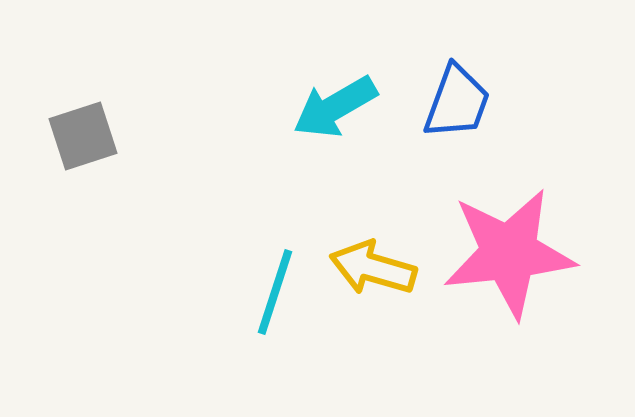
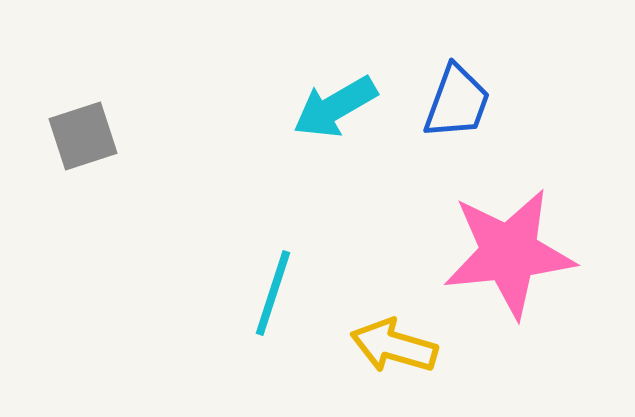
yellow arrow: moved 21 px right, 78 px down
cyan line: moved 2 px left, 1 px down
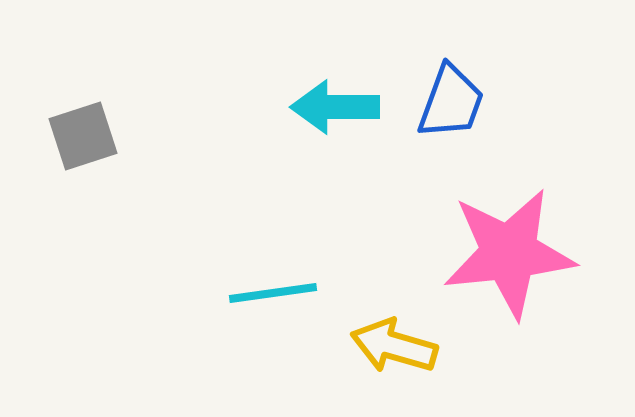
blue trapezoid: moved 6 px left
cyan arrow: rotated 30 degrees clockwise
cyan line: rotated 64 degrees clockwise
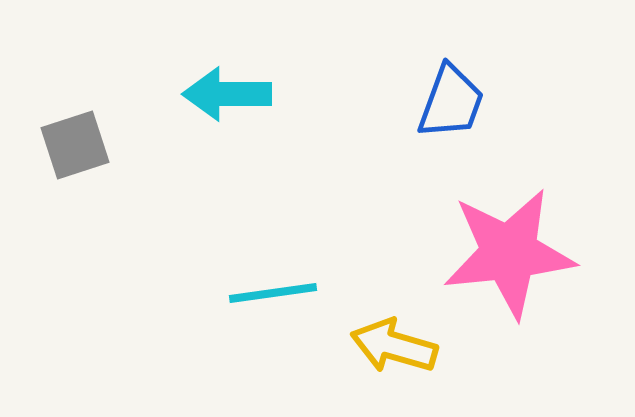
cyan arrow: moved 108 px left, 13 px up
gray square: moved 8 px left, 9 px down
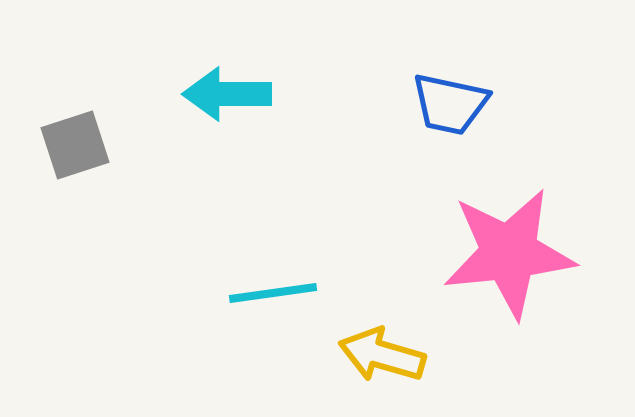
blue trapezoid: moved 1 px left, 2 px down; rotated 82 degrees clockwise
yellow arrow: moved 12 px left, 9 px down
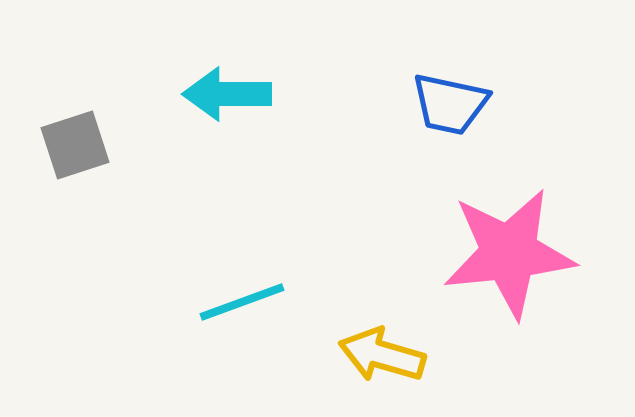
cyan line: moved 31 px left, 9 px down; rotated 12 degrees counterclockwise
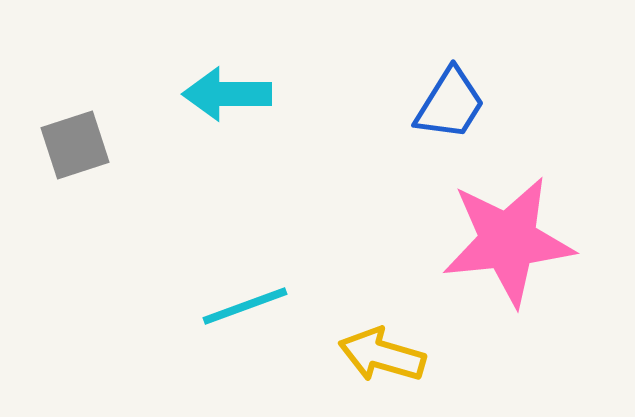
blue trapezoid: rotated 70 degrees counterclockwise
pink star: moved 1 px left, 12 px up
cyan line: moved 3 px right, 4 px down
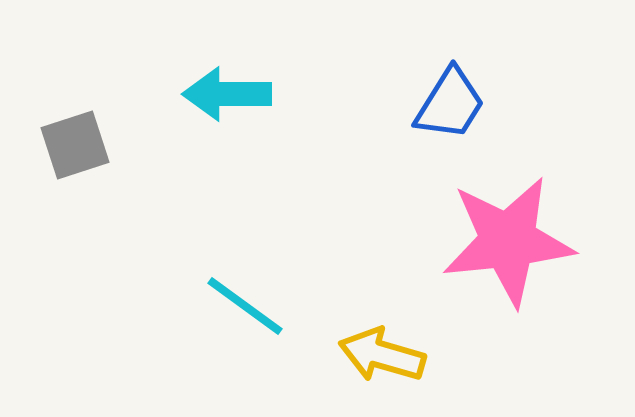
cyan line: rotated 56 degrees clockwise
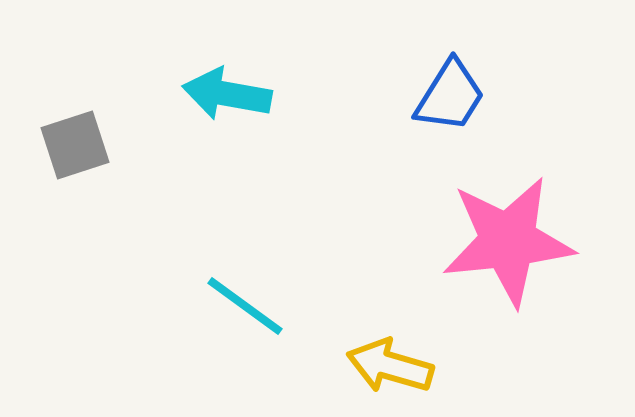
cyan arrow: rotated 10 degrees clockwise
blue trapezoid: moved 8 px up
yellow arrow: moved 8 px right, 11 px down
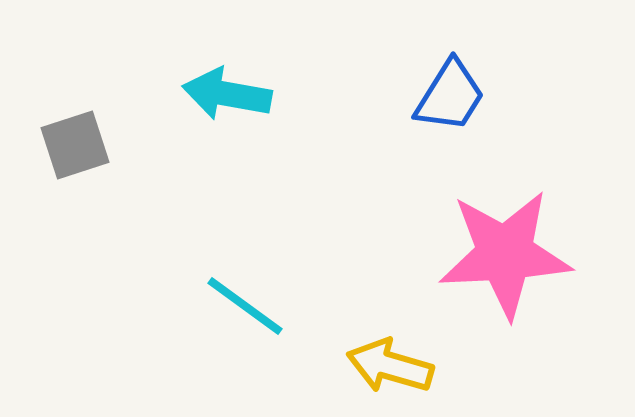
pink star: moved 3 px left, 13 px down; rotated 3 degrees clockwise
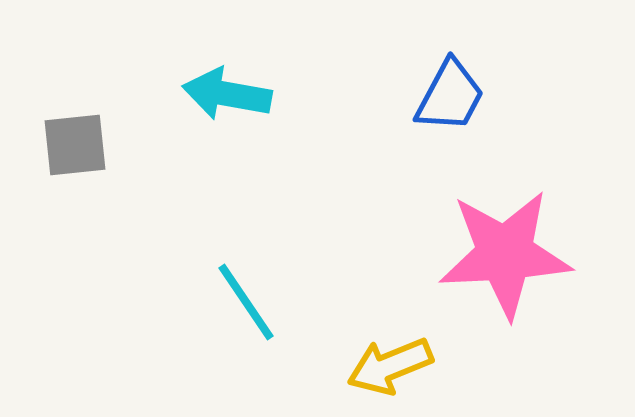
blue trapezoid: rotated 4 degrees counterclockwise
gray square: rotated 12 degrees clockwise
cyan line: moved 1 px right, 4 px up; rotated 20 degrees clockwise
yellow arrow: rotated 38 degrees counterclockwise
